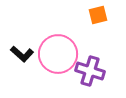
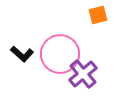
pink circle: moved 2 px right
purple cross: moved 7 px left, 3 px down; rotated 32 degrees clockwise
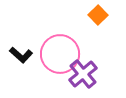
orange square: rotated 30 degrees counterclockwise
black L-shape: moved 1 px left, 1 px down
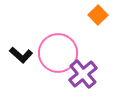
pink circle: moved 2 px left, 1 px up
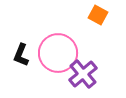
orange square: rotated 18 degrees counterclockwise
black L-shape: rotated 70 degrees clockwise
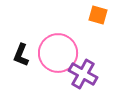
orange square: rotated 12 degrees counterclockwise
purple cross: rotated 20 degrees counterclockwise
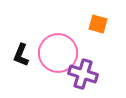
orange square: moved 9 px down
purple cross: rotated 12 degrees counterclockwise
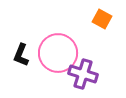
orange square: moved 4 px right, 5 px up; rotated 12 degrees clockwise
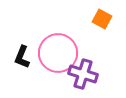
black L-shape: moved 1 px right, 2 px down
